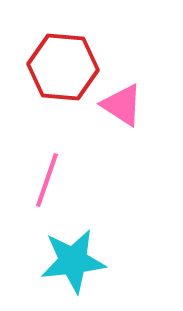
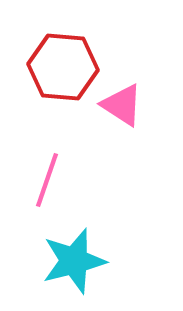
cyan star: moved 1 px right; rotated 8 degrees counterclockwise
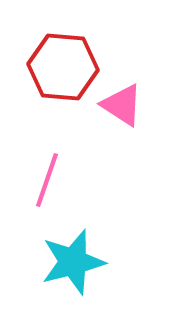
cyan star: moved 1 px left, 1 px down
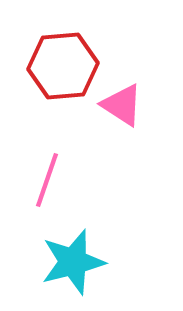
red hexagon: moved 1 px up; rotated 10 degrees counterclockwise
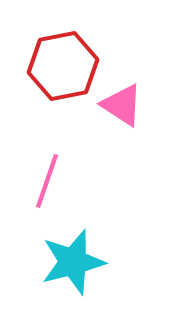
red hexagon: rotated 6 degrees counterclockwise
pink line: moved 1 px down
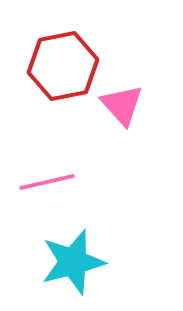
pink triangle: rotated 15 degrees clockwise
pink line: moved 1 px down; rotated 58 degrees clockwise
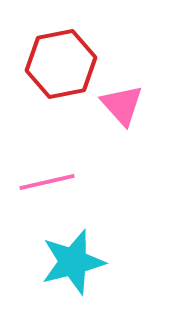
red hexagon: moved 2 px left, 2 px up
